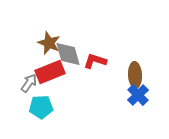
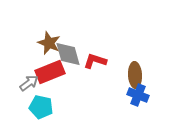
gray arrow: rotated 18 degrees clockwise
blue cross: rotated 25 degrees counterclockwise
cyan pentagon: rotated 15 degrees clockwise
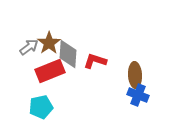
brown star: rotated 15 degrees clockwise
gray diamond: rotated 20 degrees clockwise
red rectangle: moved 1 px up
gray arrow: moved 36 px up
cyan pentagon: rotated 25 degrees counterclockwise
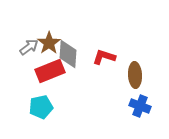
red L-shape: moved 9 px right, 4 px up
blue cross: moved 2 px right, 11 px down
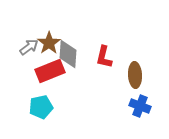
red L-shape: rotated 95 degrees counterclockwise
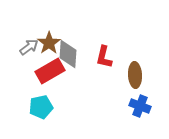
red rectangle: rotated 8 degrees counterclockwise
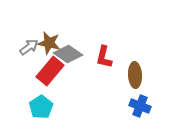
brown star: rotated 25 degrees counterclockwise
gray diamond: rotated 60 degrees counterclockwise
red rectangle: rotated 20 degrees counterclockwise
cyan pentagon: rotated 20 degrees counterclockwise
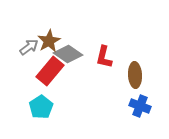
brown star: moved 2 px up; rotated 30 degrees clockwise
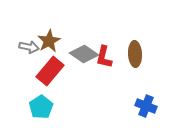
gray arrow: rotated 48 degrees clockwise
gray diamond: moved 16 px right
brown ellipse: moved 21 px up
blue cross: moved 6 px right
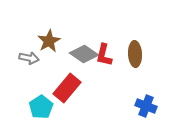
gray arrow: moved 11 px down
red L-shape: moved 2 px up
red rectangle: moved 17 px right, 17 px down
